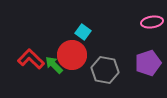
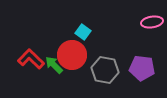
purple pentagon: moved 6 px left, 5 px down; rotated 25 degrees clockwise
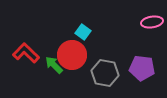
red L-shape: moved 5 px left, 6 px up
gray hexagon: moved 3 px down
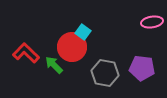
red circle: moved 8 px up
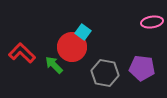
red L-shape: moved 4 px left
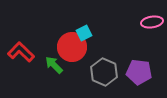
cyan square: moved 1 px right, 1 px down; rotated 28 degrees clockwise
red L-shape: moved 1 px left, 1 px up
purple pentagon: moved 3 px left, 4 px down
gray hexagon: moved 1 px left, 1 px up; rotated 12 degrees clockwise
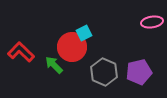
purple pentagon: rotated 20 degrees counterclockwise
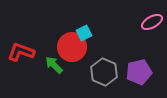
pink ellipse: rotated 20 degrees counterclockwise
red L-shape: rotated 24 degrees counterclockwise
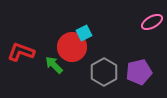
gray hexagon: rotated 8 degrees clockwise
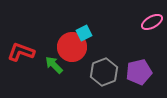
gray hexagon: rotated 8 degrees clockwise
